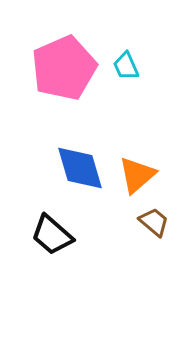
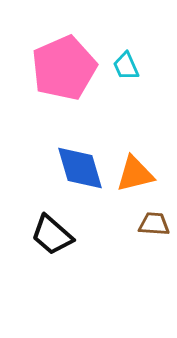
orange triangle: moved 2 px left, 1 px up; rotated 27 degrees clockwise
brown trapezoid: moved 2 px down; rotated 36 degrees counterclockwise
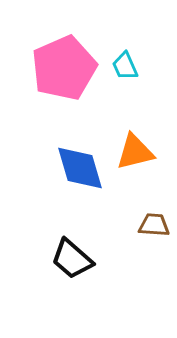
cyan trapezoid: moved 1 px left
orange triangle: moved 22 px up
brown trapezoid: moved 1 px down
black trapezoid: moved 20 px right, 24 px down
